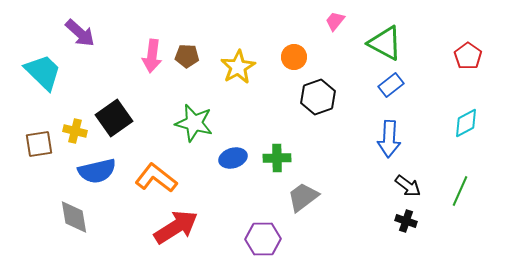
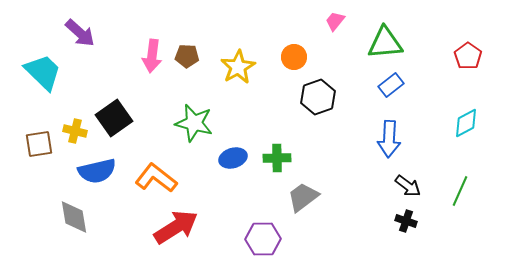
green triangle: rotated 33 degrees counterclockwise
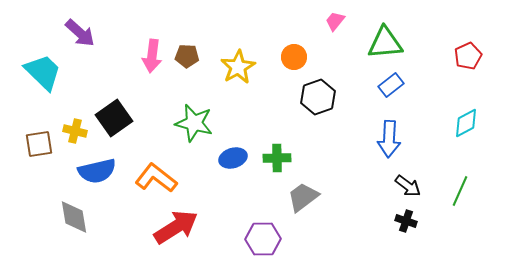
red pentagon: rotated 12 degrees clockwise
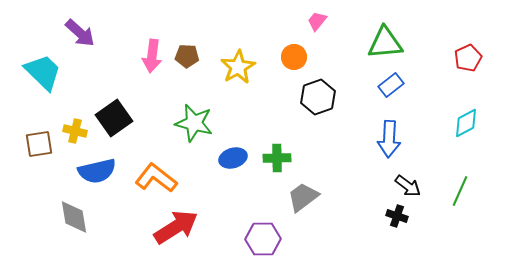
pink trapezoid: moved 18 px left
red pentagon: moved 2 px down
black cross: moved 9 px left, 5 px up
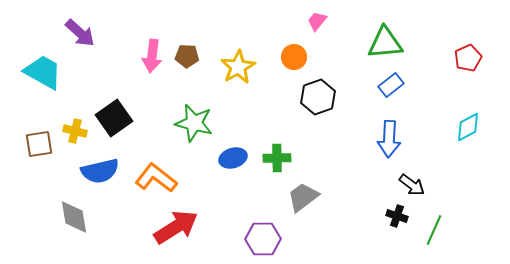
cyan trapezoid: rotated 15 degrees counterclockwise
cyan diamond: moved 2 px right, 4 px down
blue semicircle: moved 3 px right
black arrow: moved 4 px right, 1 px up
green line: moved 26 px left, 39 px down
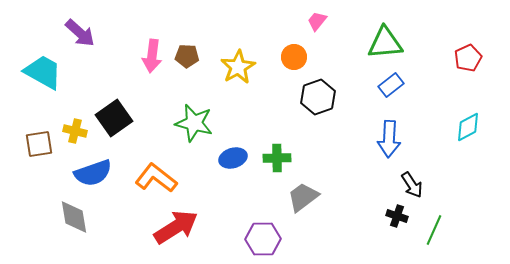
blue semicircle: moved 7 px left, 2 px down; rotated 6 degrees counterclockwise
black arrow: rotated 20 degrees clockwise
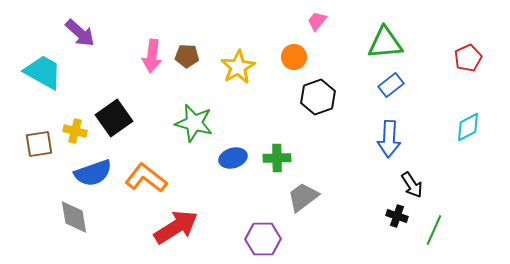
orange L-shape: moved 10 px left
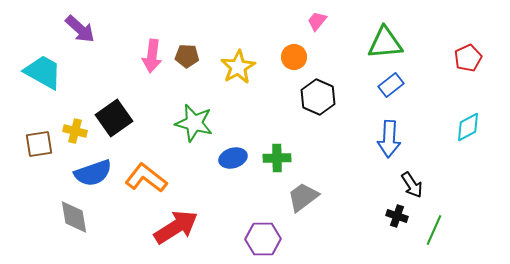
purple arrow: moved 4 px up
black hexagon: rotated 16 degrees counterclockwise
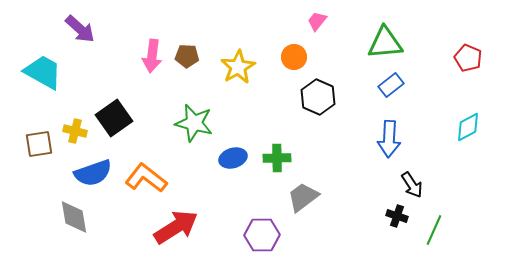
red pentagon: rotated 24 degrees counterclockwise
purple hexagon: moved 1 px left, 4 px up
